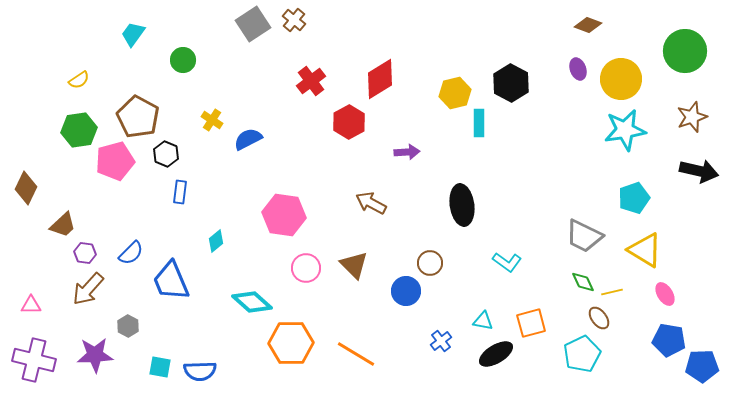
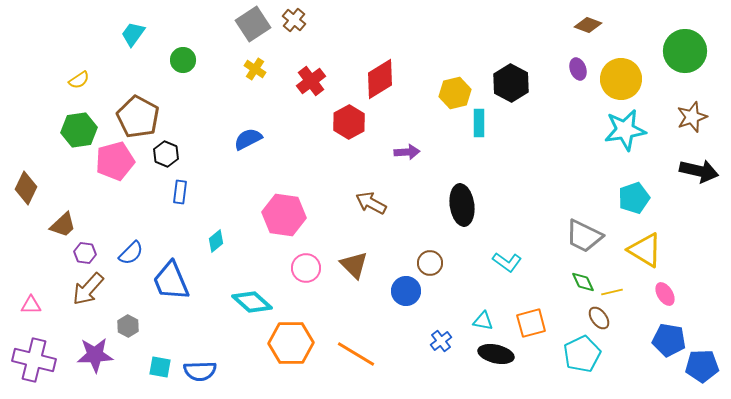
yellow cross at (212, 120): moved 43 px right, 51 px up
black ellipse at (496, 354): rotated 44 degrees clockwise
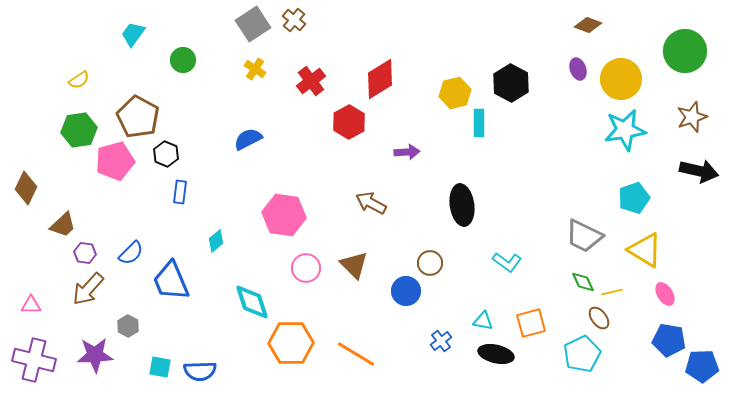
cyan diamond at (252, 302): rotated 30 degrees clockwise
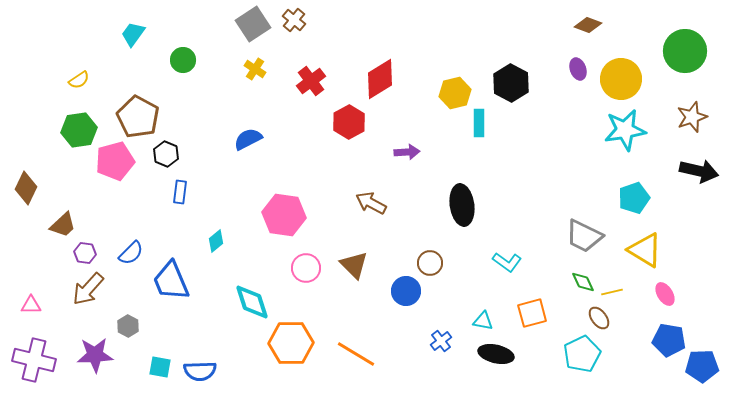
orange square at (531, 323): moved 1 px right, 10 px up
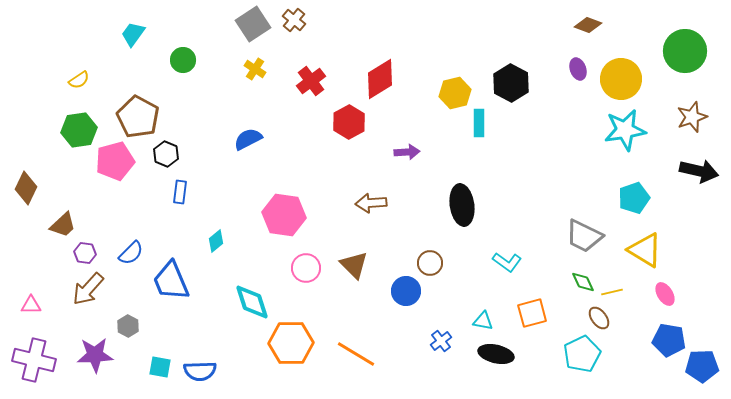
brown arrow at (371, 203): rotated 32 degrees counterclockwise
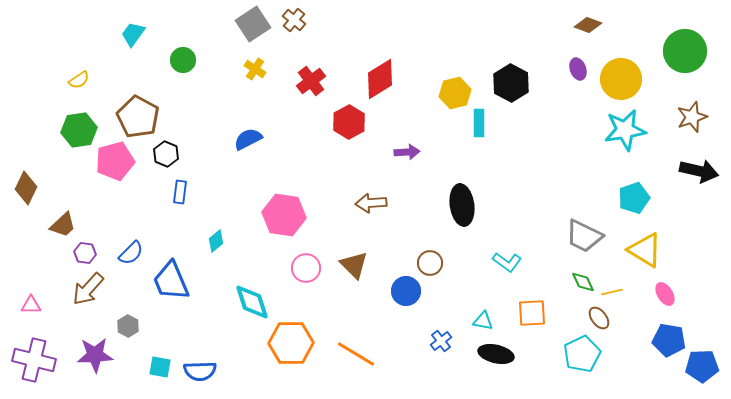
orange square at (532, 313): rotated 12 degrees clockwise
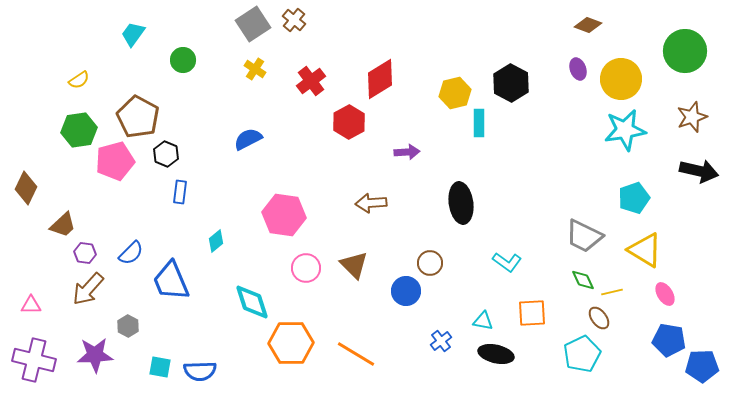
black ellipse at (462, 205): moved 1 px left, 2 px up
green diamond at (583, 282): moved 2 px up
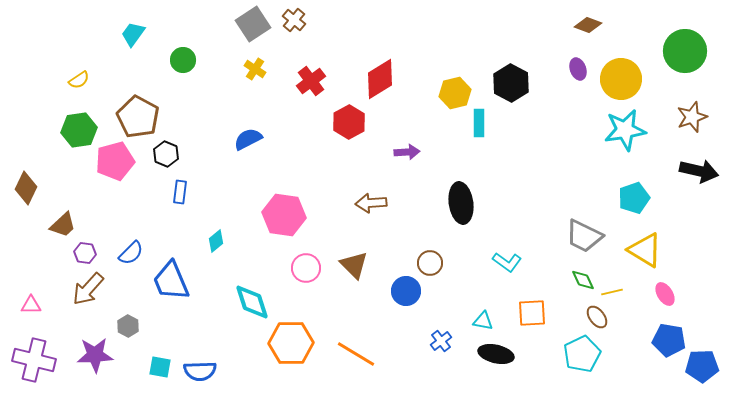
brown ellipse at (599, 318): moved 2 px left, 1 px up
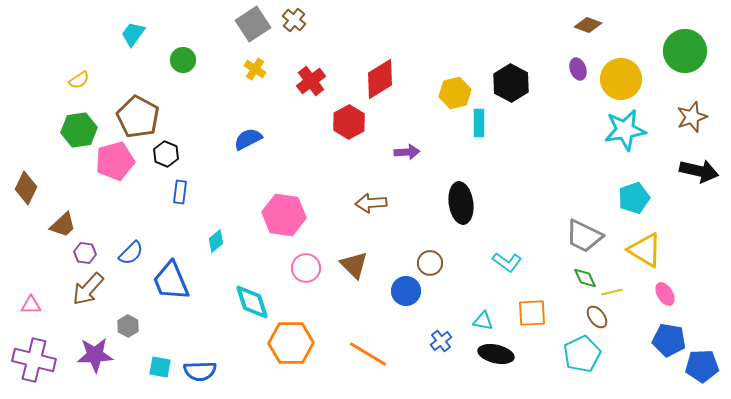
green diamond at (583, 280): moved 2 px right, 2 px up
orange line at (356, 354): moved 12 px right
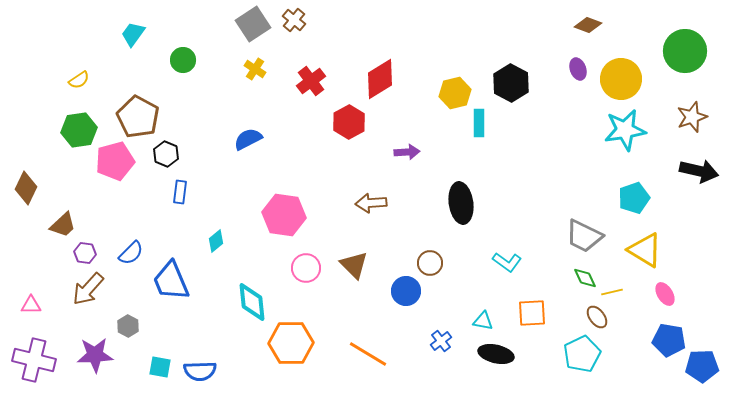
cyan diamond at (252, 302): rotated 12 degrees clockwise
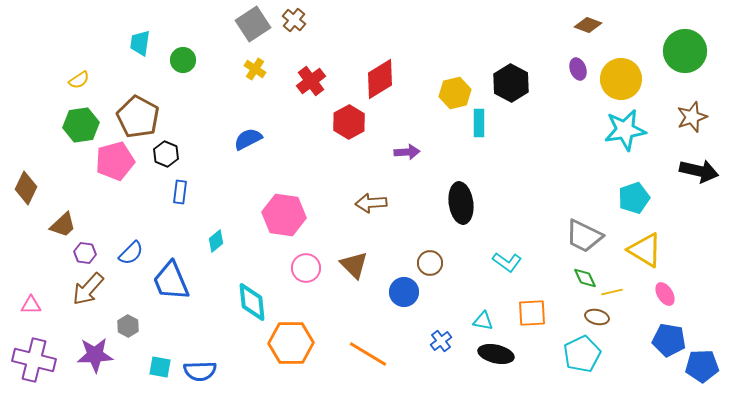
cyan trapezoid at (133, 34): moved 7 px right, 9 px down; rotated 28 degrees counterclockwise
green hexagon at (79, 130): moved 2 px right, 5 px up
blue circle at (406, 291): moved 2 px left, 1 px down
brown ellipse at (597, 317): rotated 40 degrees counterclockwise
